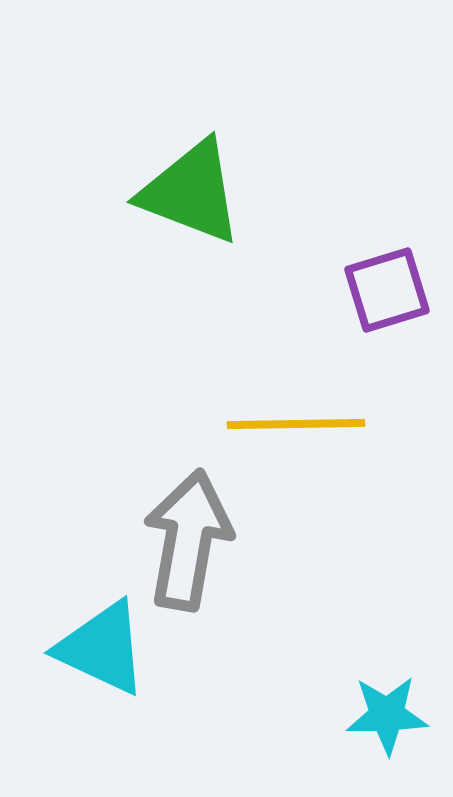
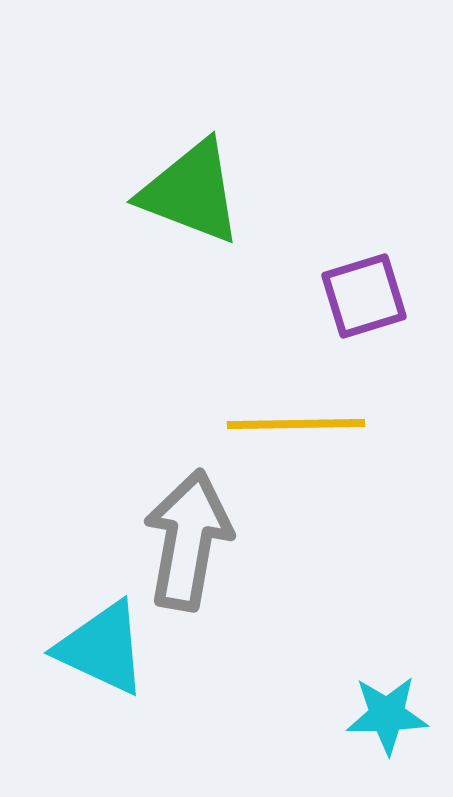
purple square: moved 23 px left, 6 px down
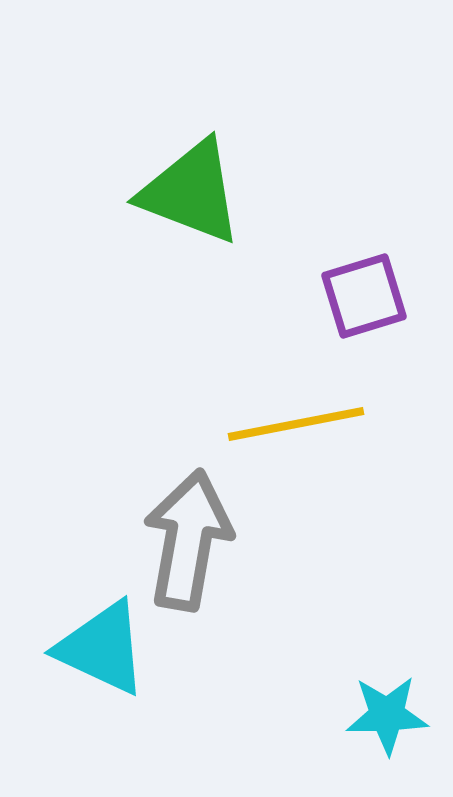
yellow line: rotated 10 degrees counterclockwise
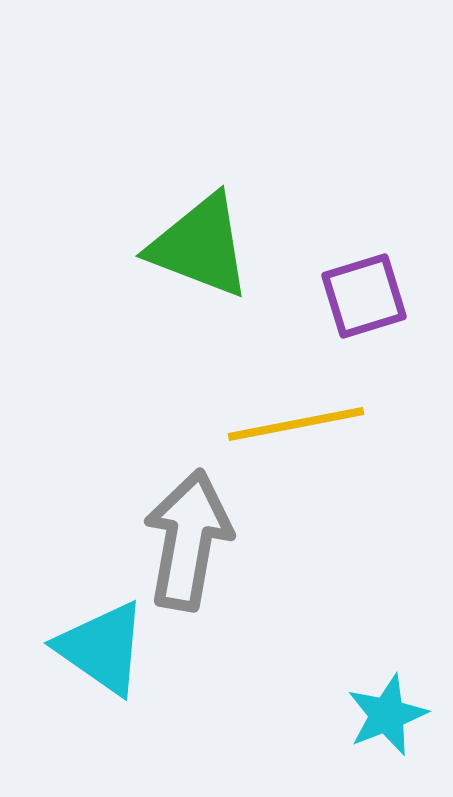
green triangle: moved 9 px right, 54 px down
cyan triangle: rotated 10 degrees clockwise
cyan star: rotated 20 degrees counterclockwise
